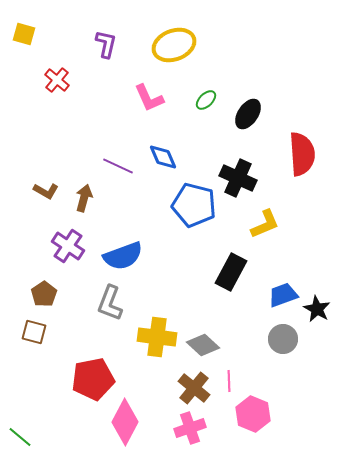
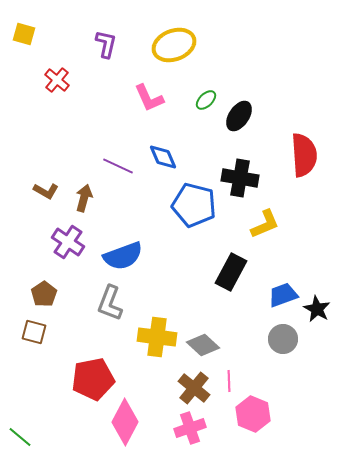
black ellipse: moved 9 px left, 2 px down
red semicircle: moved 2 px right, 1 px down
black cross: moved 2 px right; rotated 15 degrees counterclockwise
purple cross: moved 4 px up
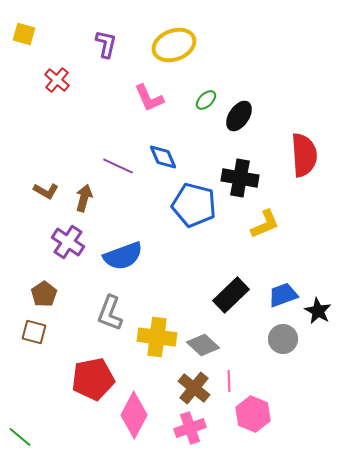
black rectangle: moved 23 px down; rotated 18 degrees clockwise
gray L-shape: moved 10 px down
black star: moved 1 px right, 2 px down
pink diamond: moved 9 px right, 7 px up
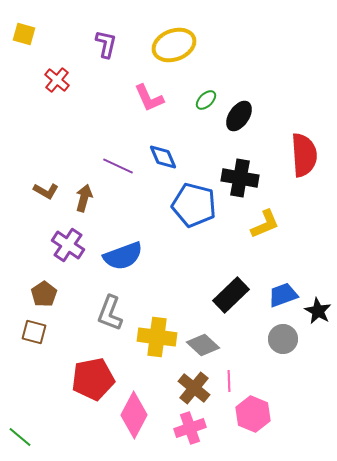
purple cross: moved 3 px down
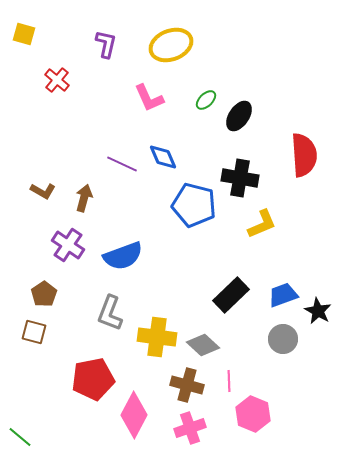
yellow ellipse: moved 3 px left
purple line: moved 4 px right, 2 px up
brown L-shape: moved 3 px left
yellow L-shape: moved 3 px left
brown cross: moved 7 px left, 3 px up; rotated 24 degrees counterclockwise
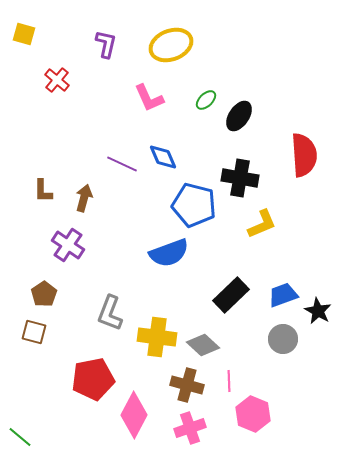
brown L-shape: rotated 60 degrees clockwise
blue semicircle: moved 46 px right, 3 px up
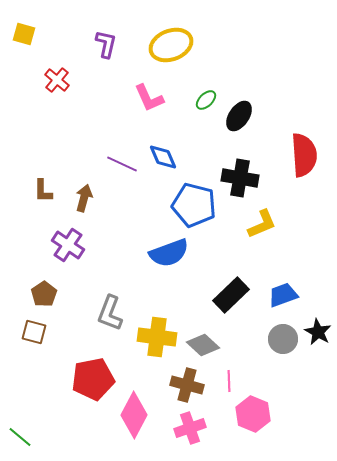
black star: moved 21 px down
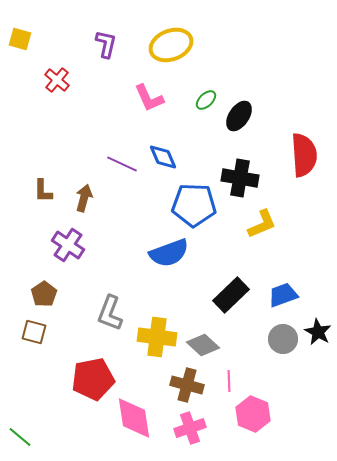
yellow square: moved 4 px left, 5 px down
blue pentagon: rotated 12 degrees counterclockwise
pink diamond: moved 3 px down; rotated 36 degrees counterclockwise
